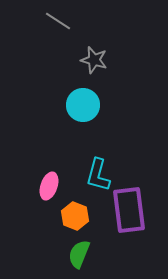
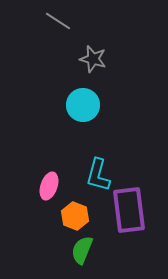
gray star: moved 1 px left, 1 px up
green semicircle: moved 3 px right, 4 px up
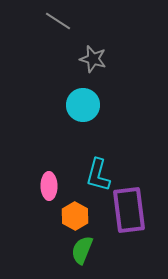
pink ellipse: rotated 20 degrees counterclockwise
orange hexagon: rotated 8 degrees clockwise
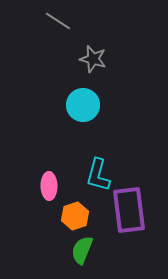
orange hexagon: rotated 12 degrees clockwise
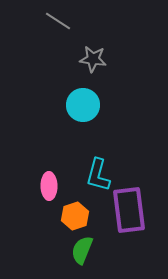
gray star: rotated 8 degrees counterclockwise
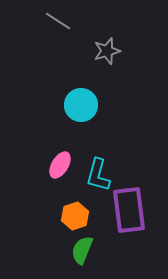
gray star: moved 14 px right, 8 px up; rotated 24 degrees counterclockwise
cyan circle: moved 2 px left
pink ellipse: moved 11 px right, 21 px up; rotated 32 degrees clockwise
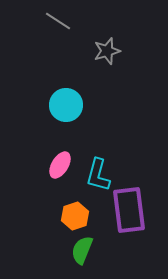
cyan circle: moved 15 px left
